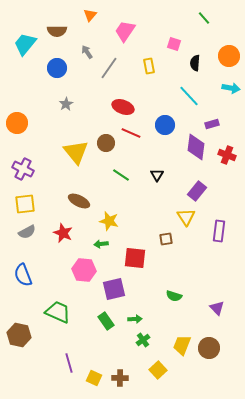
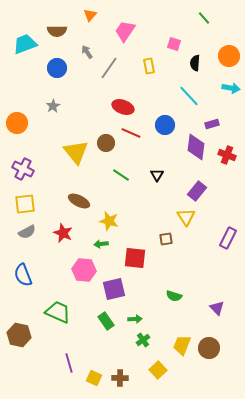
cyan trapezoid at (25, 44): rotated 30 degrees clockwise
gray star at (66, 104): moved 13 px left, 2 px down
purple rectangle at (219, 231): moved 9 px right, 7 px down; rotated 20 degrees clockwise
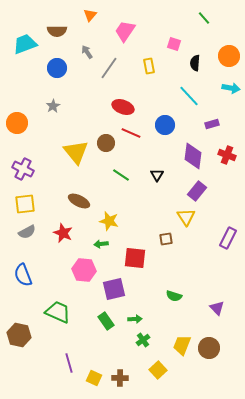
purple diamond at (196, 147): moved 3 px left, 9 px down
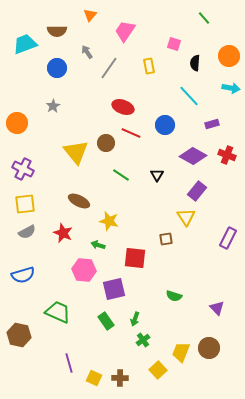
purple diamond at (193, 156): rotated 68 degrees counterclockwise
green arrow at (101, 244): moved 3 px left, 1 px down; rotated 24 degrees clockwise
blue semicircle at (23, 275): rotated 85 degrees counterclockwise
green arrow at (135, 319): rotated 112 degrees clockwise
yellow trapezoid at (182, 345): moved 1 px left, 7 px down
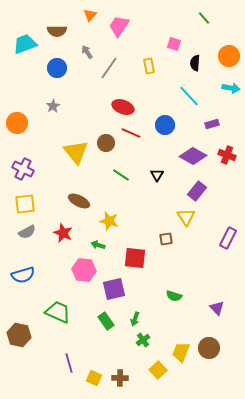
pink trapezoid at (125, 31): moved 6 px left, 5 px up
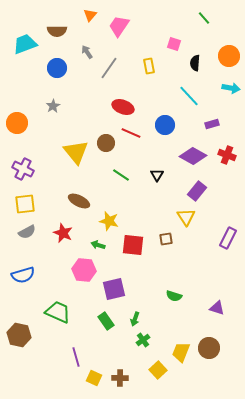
red square at (135, 258): moved 2 px left, 13 px up
purple triangle at (217, 308): rotated 28 degrees counterclockwise
purple line at (69, 363): moved 7 px right, 6 px up
